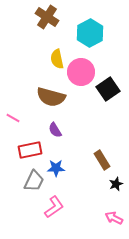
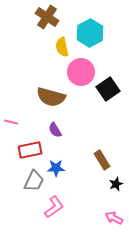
yellow semicircle: moved 5 px right, 12 px up
pink line: moved 2 px left, 4 px down; rotated 16 degrees counterclockwise
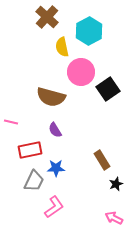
brown cross: rotated 10 degrees clockwise
cyan hexagon: moved 1 px left, 2 px up
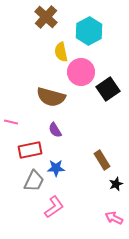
brown cross: moved 1 px left
yellow semicircle: moved 1 px left, 5 px down
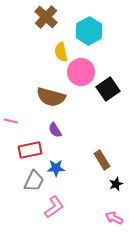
pink line: moved 1 px up
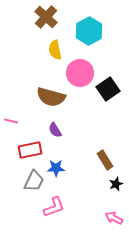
yellow semicircle: moved 6 px left, 2 px up
pink circle: moved 1 px left, 1 px down
brown rectangle: moved 3 px right
pink L-shape: rotated 15 degrees clockwise
